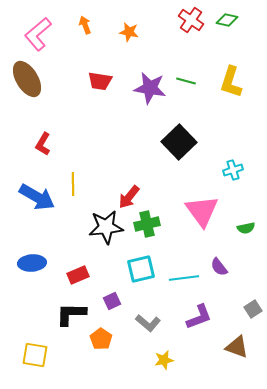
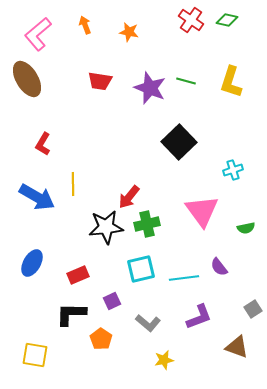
purple star: rotated 12 degrees clockwise
blue ellipse: rotated 56 degrees counterclockwise
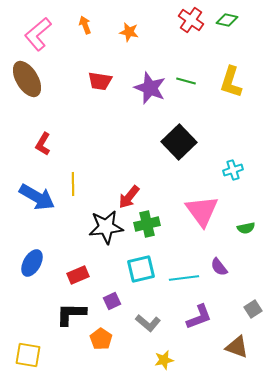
yellow square: moved 7 px left
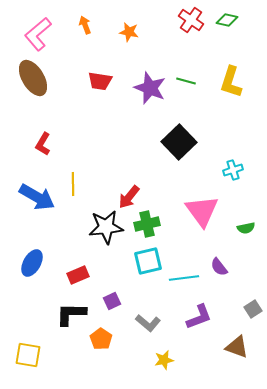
brown ellipse: moved 6 px right, 1 px up
cyan square: moved 7 px right, 8 px up
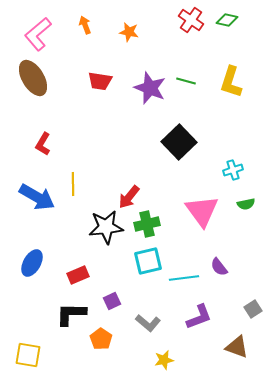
green semicircle: moved 24 px up
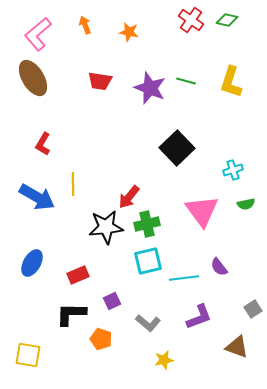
black square: moved 2 px left, 6 px down
orange pentagon: rotated 15 degrees counterclockwise
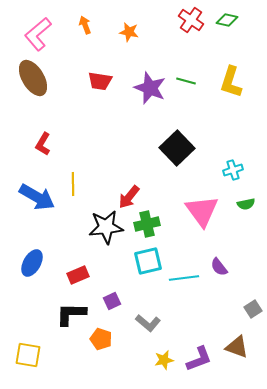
purple L-shape: moved 42 px down
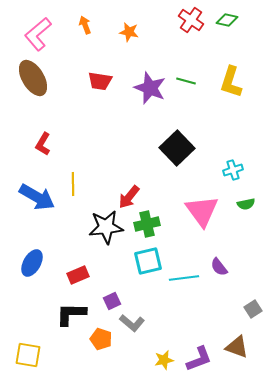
gray L-shape: moved 16 px left
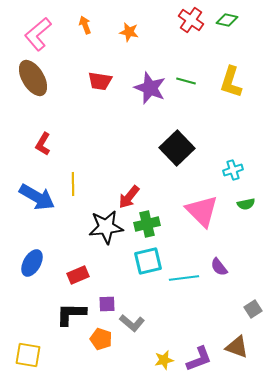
pink triangle: rotated 9 degrees counterclockwise
purple square: moved 5 px left, 3 px down; rotated 24 degrees clockwise
